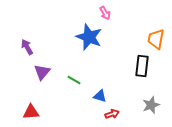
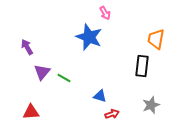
green line: moved 10 px left, 2 px up
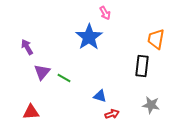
blue star: rotated 16 degrees clockwise
gray star: rotated 30 degrees clockwise
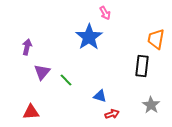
purple arrow: rotated 42 degrees clockwise
green line: moved 2 px right, 2 px down; rotated 16 degrees clockwise
gray star: rotated 24 degrees clockwise
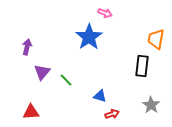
pink arrow: rotated 40 degrees counterclockwise
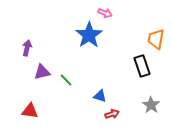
blue star: moved 2 px up
purple arrow: moved 1 px down
black rectangle: rotated 25 degrees counterclockwise
purple triangle: rotated 36 degrees clockwise
red triangle: moved 1 px left, 1 px up; rotated 12 degrees clockwise
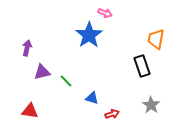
green line: moved 1 px down
blue triangle: moved 8 px left, 2 px down
